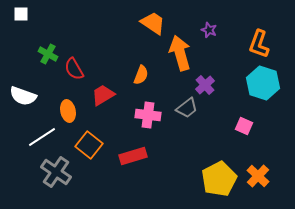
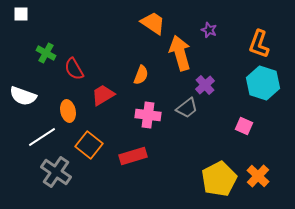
green cross: moved 2 px left, 1 px up
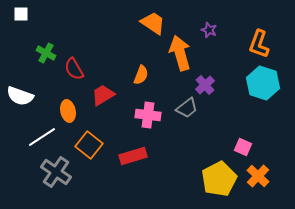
white semicircle: moved 3 px left
pink square: moved 1 px left, 21 px down
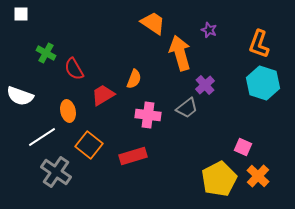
orange semicircle: moved 7 px left, 4 px down
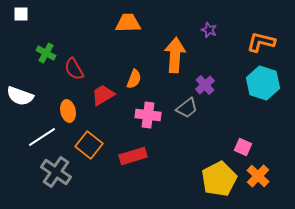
orange trapezoid: moved 25 px left; rotated 36 degrees counterclockwise
orange L-shape: moved 2 px right, 2 px up; rotated 84 degrees clockwise
orange arrow: moved 5 px left, 2 px down; rotated 20 degrees clockwise
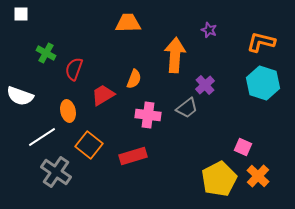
red semicircle: rotated 50 degrees clockwise
